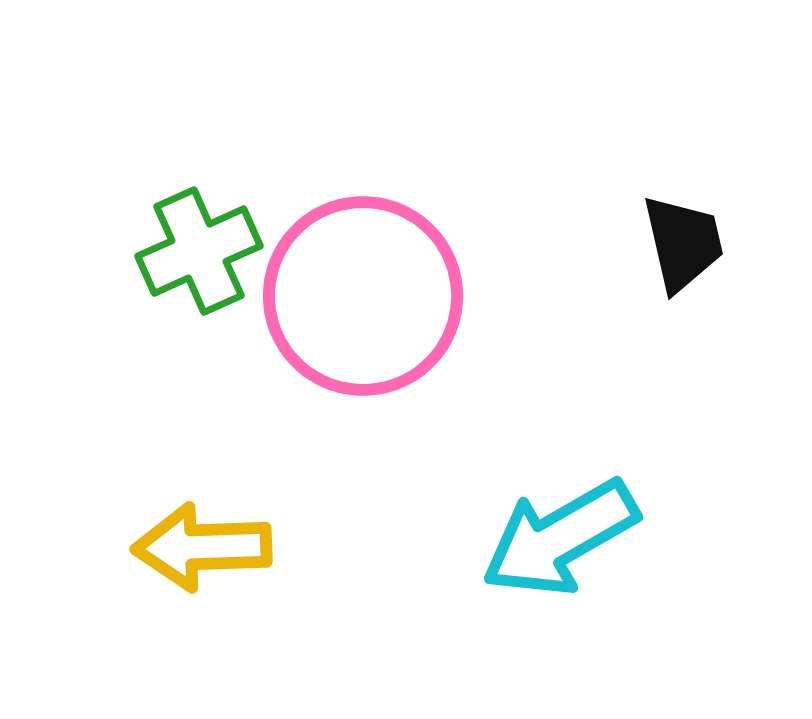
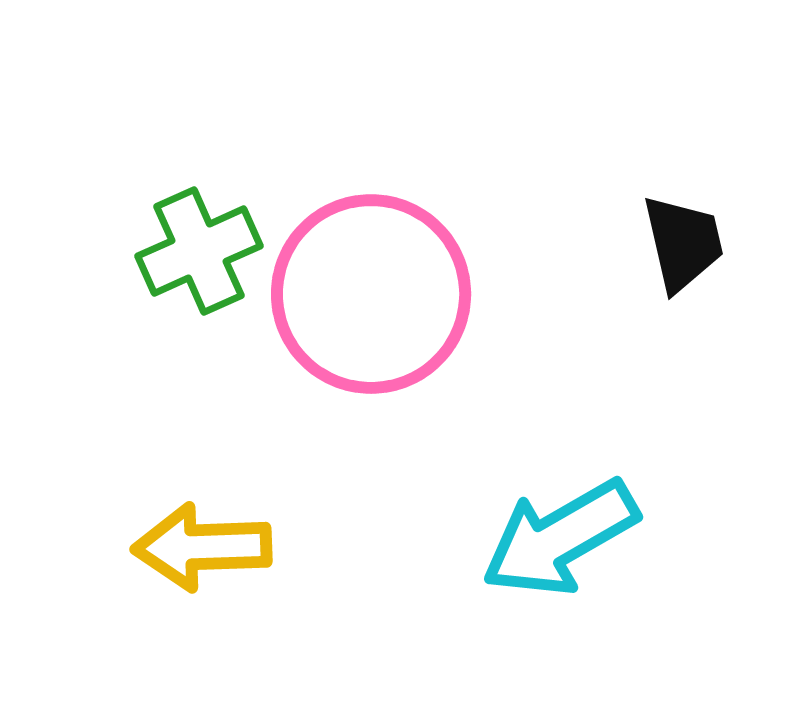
pink circle: moved 8 px right, 2 px up
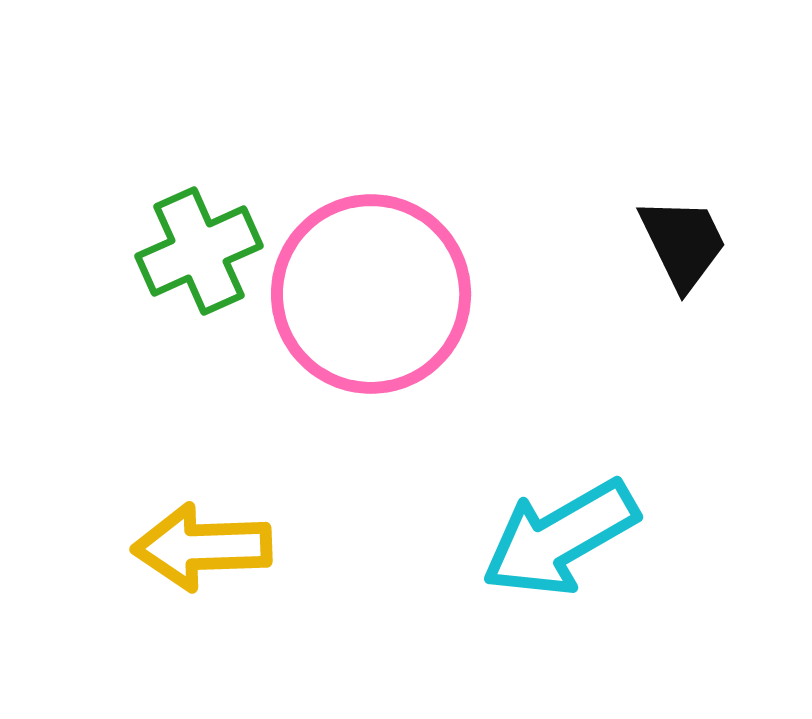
black trapezoid: rotated 13 degrees counterclockwise
